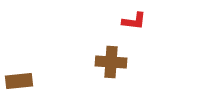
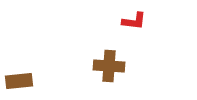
brown cross: moved 2 px left, 4 px down
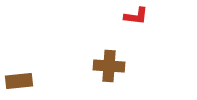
red L-shape: moved 2 px right, 5 px up
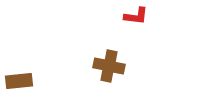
brown cross: rotated 8 degrees clockwise
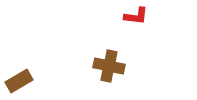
brown rectangle: rotated 24 degrees counterclockwise
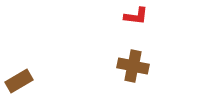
brown cross: moved 24 px right
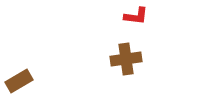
brown cross: moved 7 px left, 7 px up; rotated 20 degrees counterclockwise
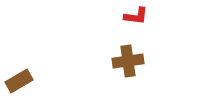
brown cross: moved 2 px right, 2 px down
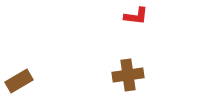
brown cross: moved 14 px down
